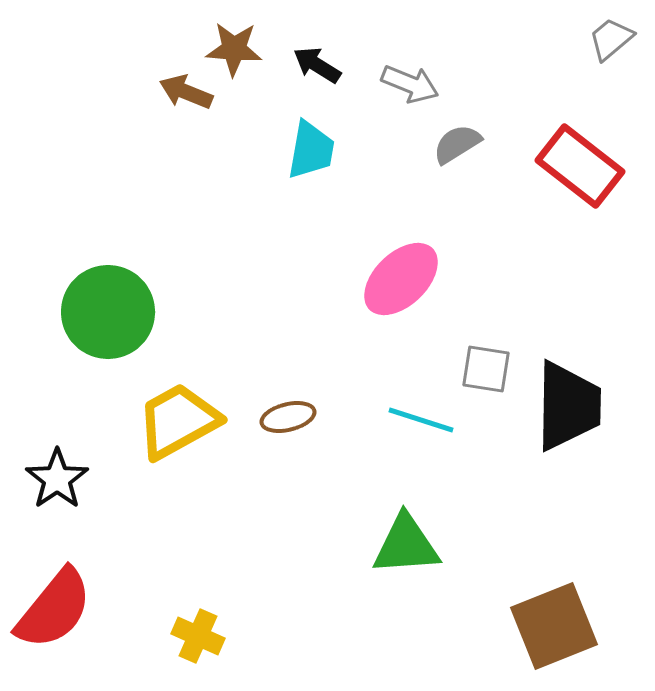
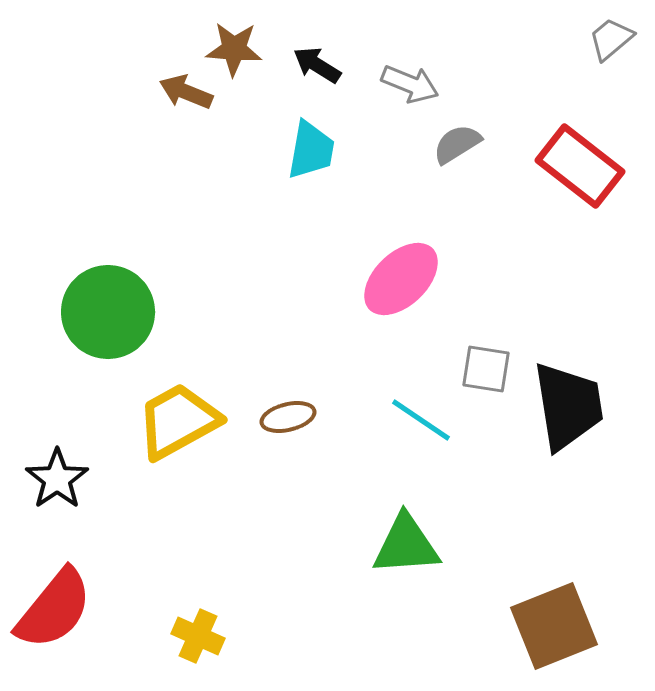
black trapezoid: rotated 10 degrees counterclockwise
cyan line: rotated 16 degrees clockwise
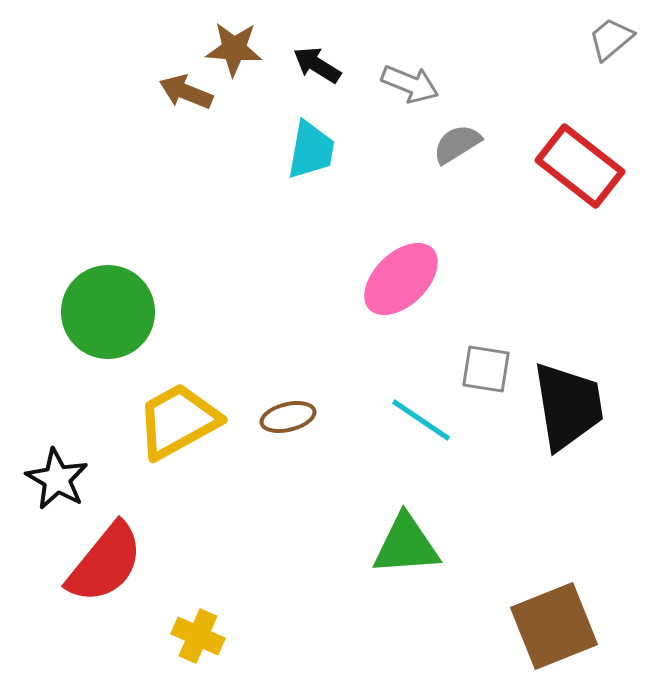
black star: rotated 8 degrees counterclockwise
red semicircle: moved 51 px right, 46 px up
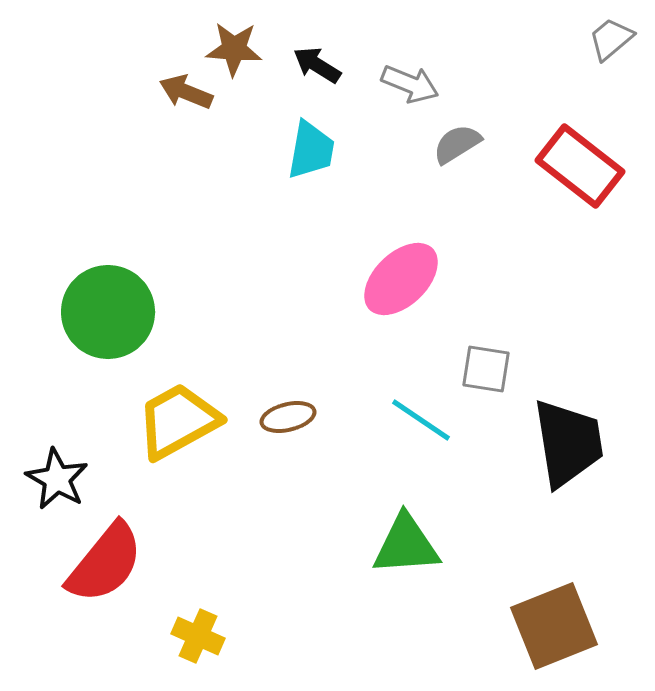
black trapezoid: moved 37 px down
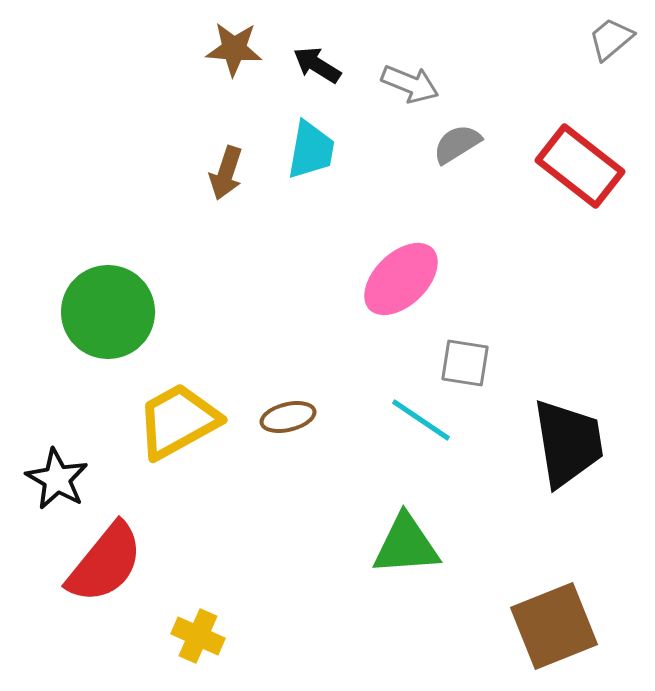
brown arrow: moved 40 px right, 81 px down; rotated 94 degrees counterclockwise
gray square: moved 21 px left, 6 px up
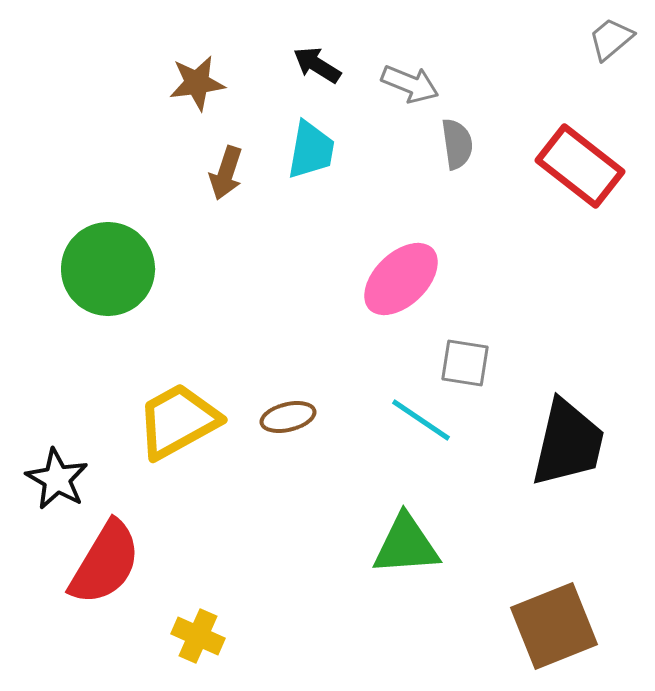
brown star: moved 37 px left, 34 px down; rotated 12 degrees counterclockwise
gray semicircle: rotated 114 degrees clockwise
green circle: moved 43 px up
black trapezoid: rotated 22 degrees clockwise
red semicircle: rotated 8 degrees counterclockwise
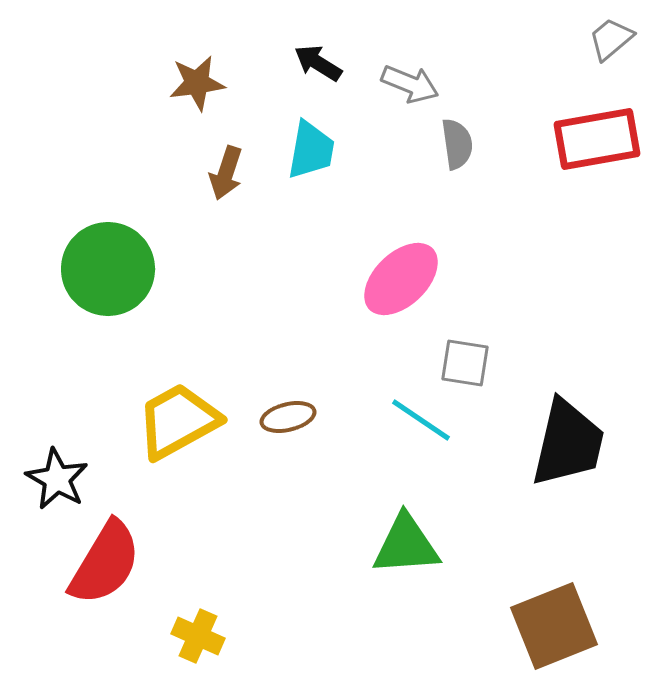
black arrow: moved 1 px right, 2 px up
red rectangle: moved 17 px right, 27 px up; rotated 48 degrees counterclockwise
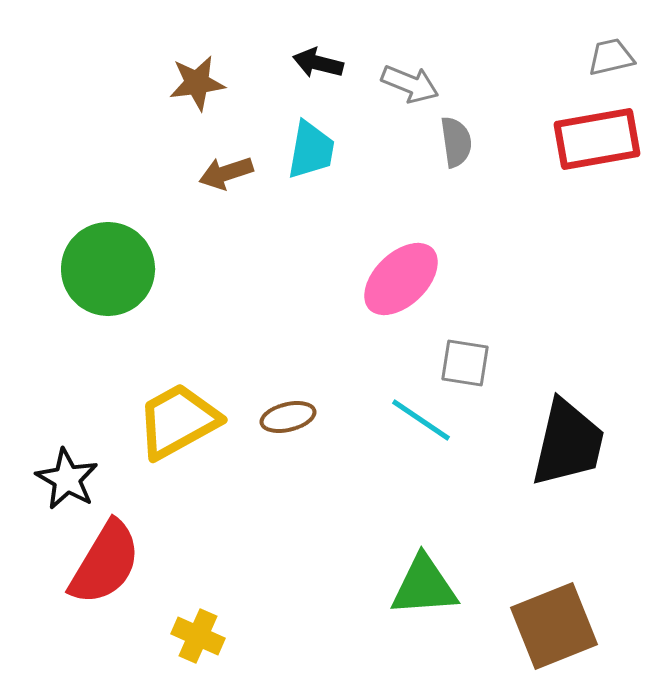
gray trapezoid: moved 18 px down; rotated 27 degrees clockwise
black arrow: rotated 18 degrees counterclockwise
gray semicircle: moved 1 px left, 2 px up
brown arrow: rotated 54 degrees clockwise
black star: moved 10 px right
green triangle: moved 18 px right, 41 px down
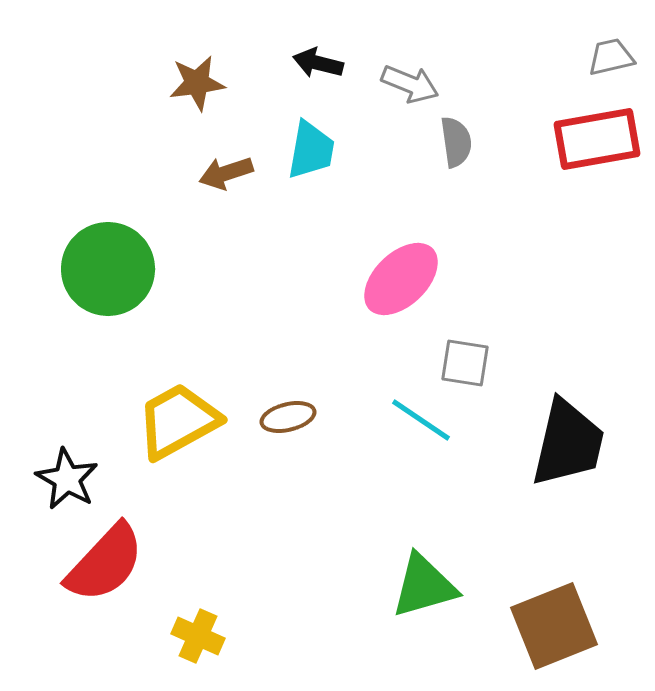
red semicircle: rotated 12 degrees clockwise
green triangle: rotated 12 degrees counterclockwise
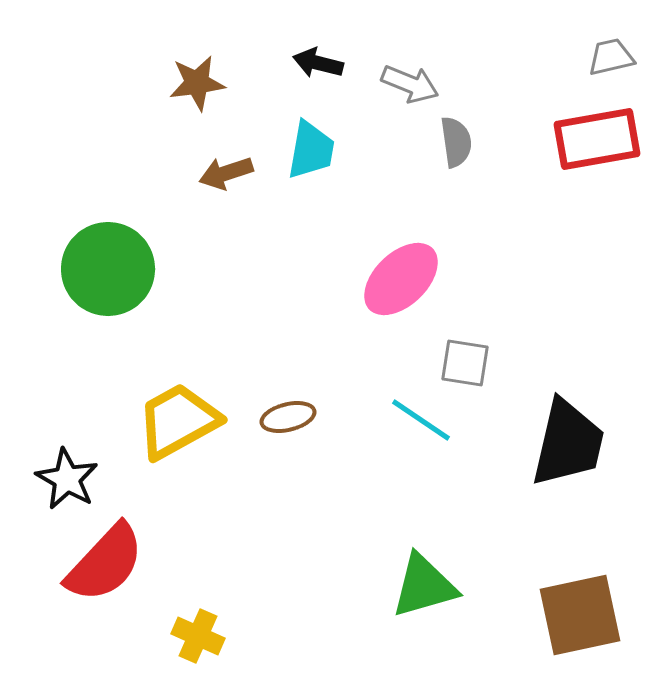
brown square: moved 26 px right, 11 px up; rotated 10 degrees clockwise
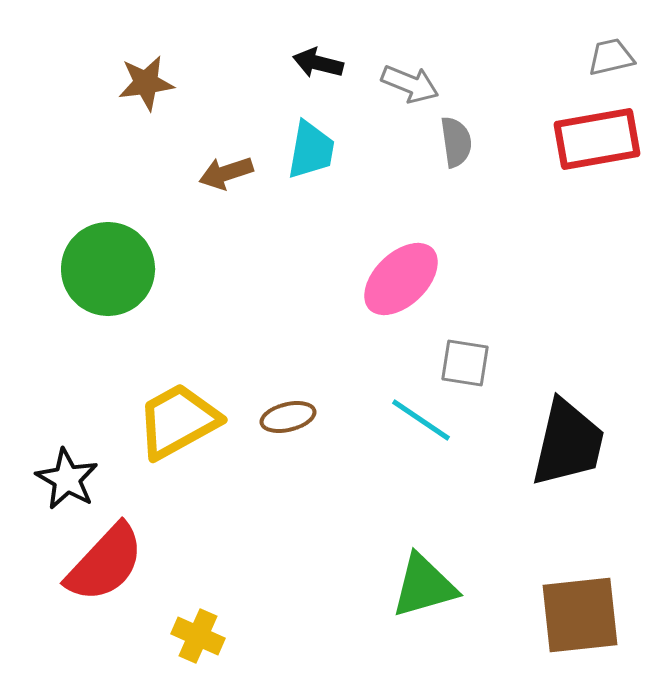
brown star: moved 51 px left
brown square: rotated 6 degrees clockwise
